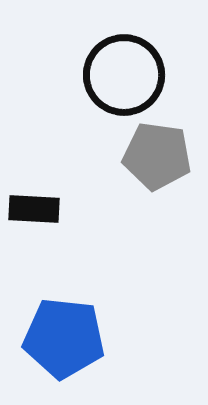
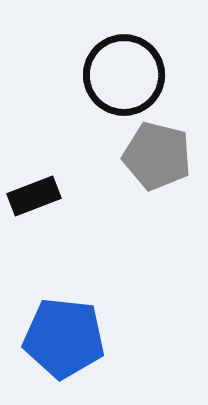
gray pentagon: rotated 6 degrees clockwise
black rectangle: moved 13 px up; rotated 24 degrees counterclockwise
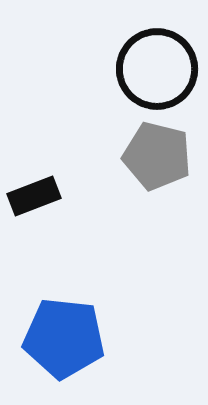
black circle: moved 33 px right, 6 px up
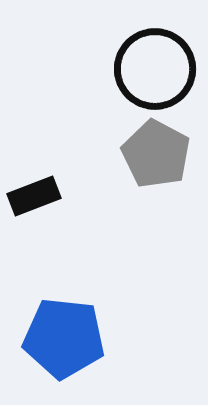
black circle: moved 2 px left
gray pentagon: moved 1 px left, 2 px up; rotated 14 degrees clockwise
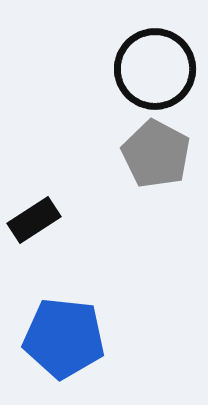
black rectangle: moved 24 px down; rotated 12 degrees counterclockwise
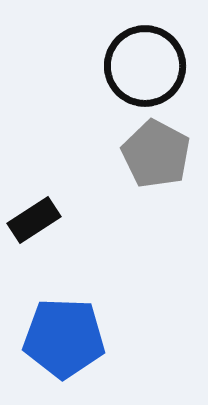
black circle: moved 10 px left, 3 px up
blue pentagon: rotated 4 degrees counterclockwise
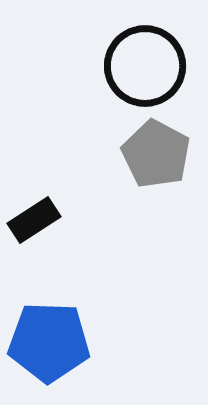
blue pentagon: moved 15 px left, 4 px down
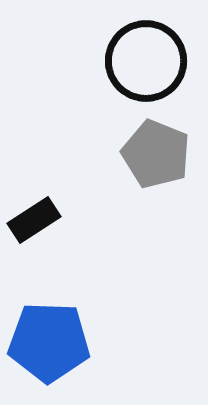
black circle: moved 1 px right, 5 px up
gray pentagon: rotated 6 degrees counterclockwise
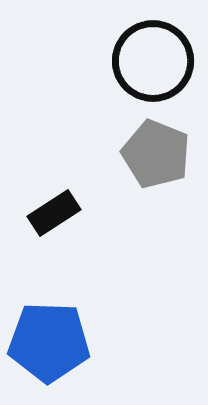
black circle: moved 7 px right
black rectangle: moved 20 px right, 7 px up
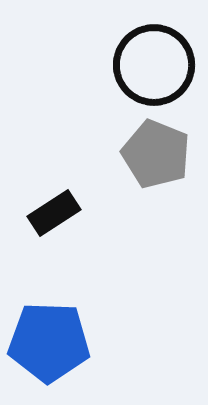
black circle: moved 1 px right, 4 px down
